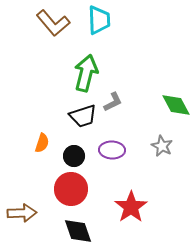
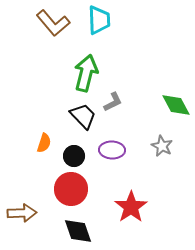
black trapezoid: rotated 116 degrees counterclockwise
orange semicircle: moved 2 px right
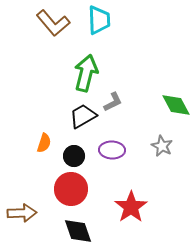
black trapezoid: rotated 76 degrees counterclockwise
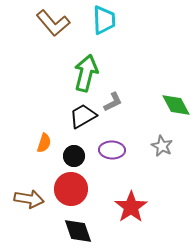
cyan trapezoid: moved 5 px right
brown arrow: moved 7 px right, 14 px up; rotated 12 degrees clockwise
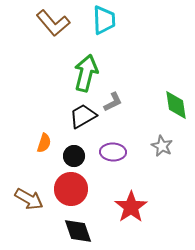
green diamond: rotated 20 degrees clockwise
purple ellipse: moved 1 px right, 2 px down
brown arrow: rotated 20 degrees clockwise
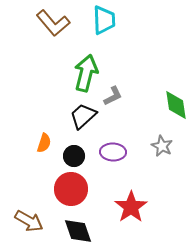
gray L-shape: moved 6 px up
black trapezoid: rotated 12 degrees counterclockwise
brown arrow: moved 22 px down
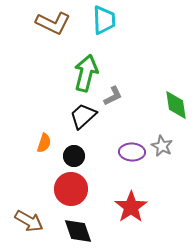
brown L-shape: rotated 24 degrees counterclockwise
purple ellipse: moved 19 px right
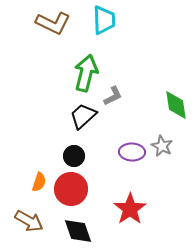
orange semicircle: moved 5 px left, 39 px down
red star: moved 1 px left, 2 px down
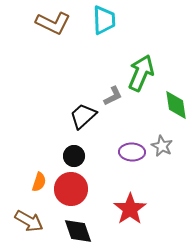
green arrow: moved 55 px right; rotated 9 degrees clockwise
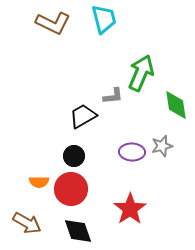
cyan trapezoid: moved 1 px up; rotated 12 degrees counterclockwise
gray L-shape: rotated 20 degrees clockwise
black trapezoid: rotated 12 degrees clockwise
gray star: rotated 30 degrees clockwise
orange semicircle: rotated 72 degrees clockwise
brown arrow: moved 2 px left, 2 px down
